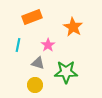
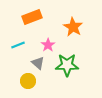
cyan line: rotated 56 degrees clockwise
gray triangle: rotated 24 degrees clockwise
green star: moved 1 px right, 7 px up
yellow circle: moved 7 px left, 4 px up
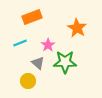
orange star: moved 4 px right, 1 px down
cyan line: moved 2 px right, 2 px up
green star: moved 2 px left, 3 px up
